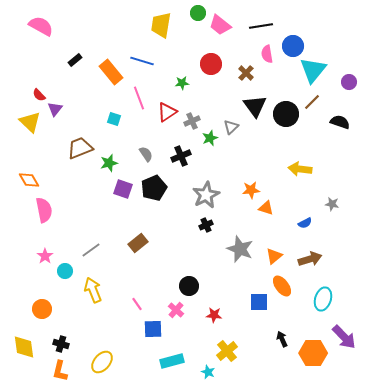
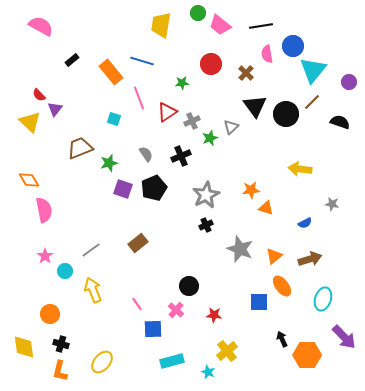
black rectangle at (75, 60): moved 3 px left
orange circle at (42, 309): moved 8 px right, 5 px down
orange hexagon at (313, 353): moved 6 px left, 2 px down
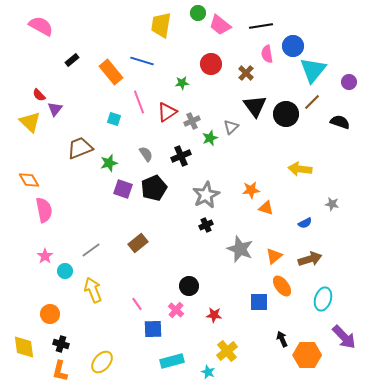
pink line at (139, 98): moved 4 px down
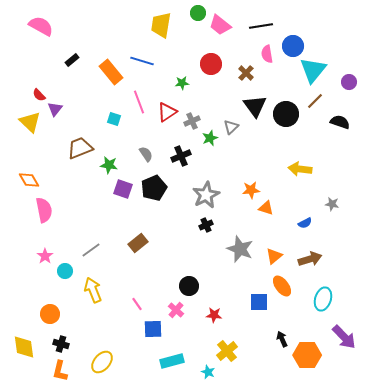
brown line at (312, 102): moved 3 px right, 1 px up
green star at (109, 163): moved 2 px down; rotated 24 degrees clockwise
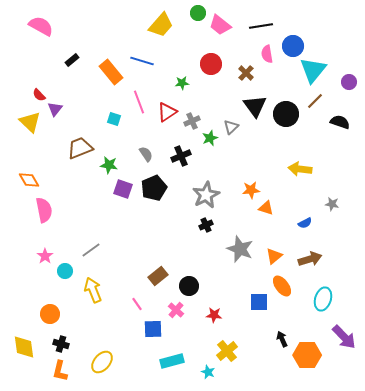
yellow trapezoid at (161, 25): rotated 148 degrees counterclockwise
brown rectangle at (138, 243): moved 20 px right, 33 px down
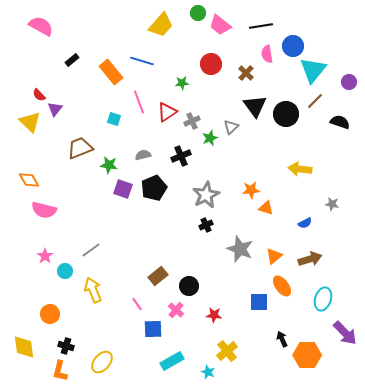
gray semicircle at (146, 154): moved 3 px left, 1 px down; rotated 70 degrees counterclockwise
pink semicircle at (44, 210): rotated 115 degrees clockwise
purple arrow at (344, 337): moved 1 px right, 4 px up
black cross at (61, 344): moved 5 px right, 2 px down
cyan rectangle at (172, 361): rotated 15 degrees counterclockwise
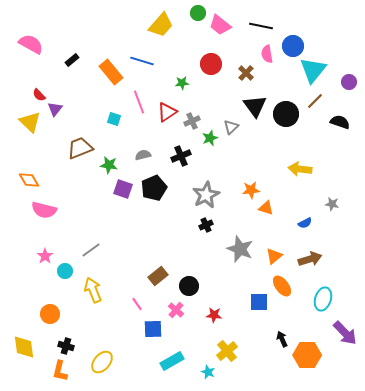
pink semicircle at (41, 26): moved 10 px left, 18 px down
black line at (261, 26): rotated 20 degrees clockwise
